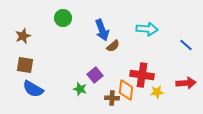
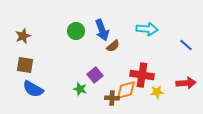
green circle: moved 13 px right, 13 px down
orange diamond: rotated 70 degrees clockwise
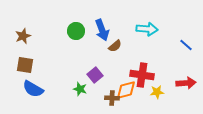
brown semicircle: moved 2 px right
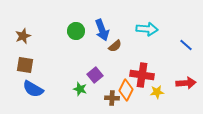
orange diamond: rotated 50 degrees counterclockwise
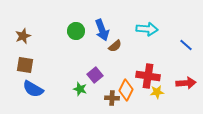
red cross: moved 6 px right, 1 px down
